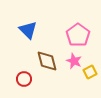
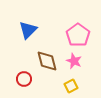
blue triangle: rotated 30 degrees clockwise
yellow square: moved 19 px left, 14 px down
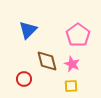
pink star: moved 2 px left, 3 px down
yellow square: rotated 24 degrees clockwise
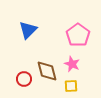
brown diamond: moved 10 px down
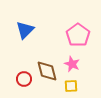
blue triangle: moved 3 px left
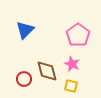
yellow square: rotated 16 degrees clockwise
